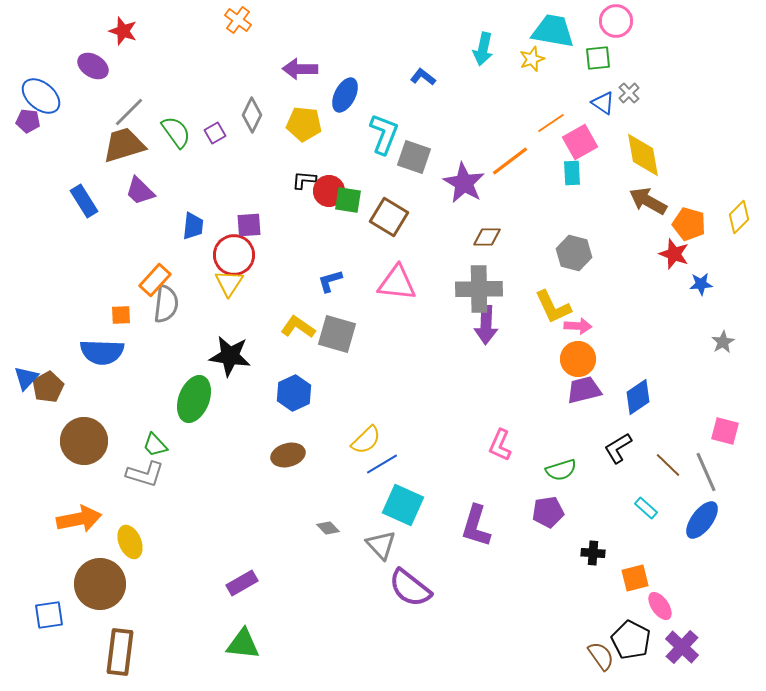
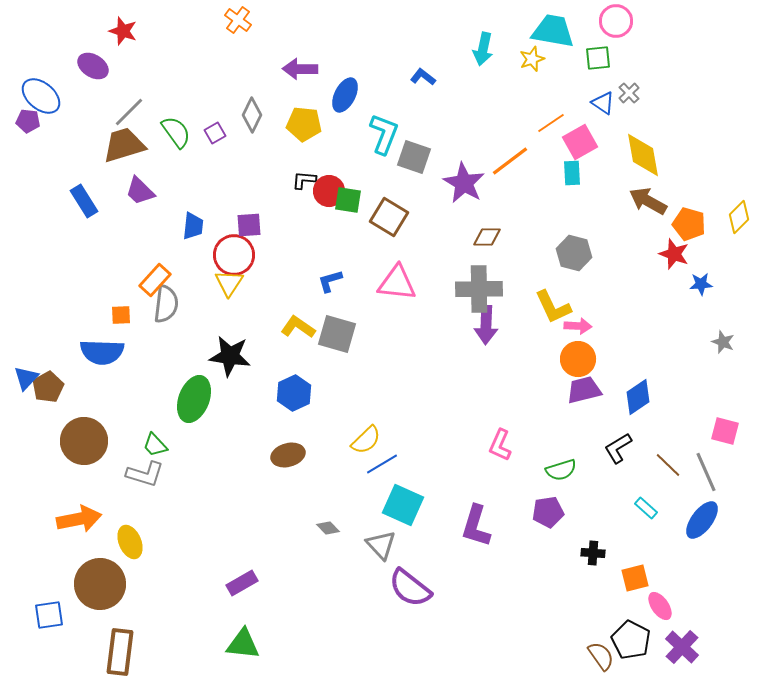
gray star at (723, 342): rotated 20 degrees counterclockwise
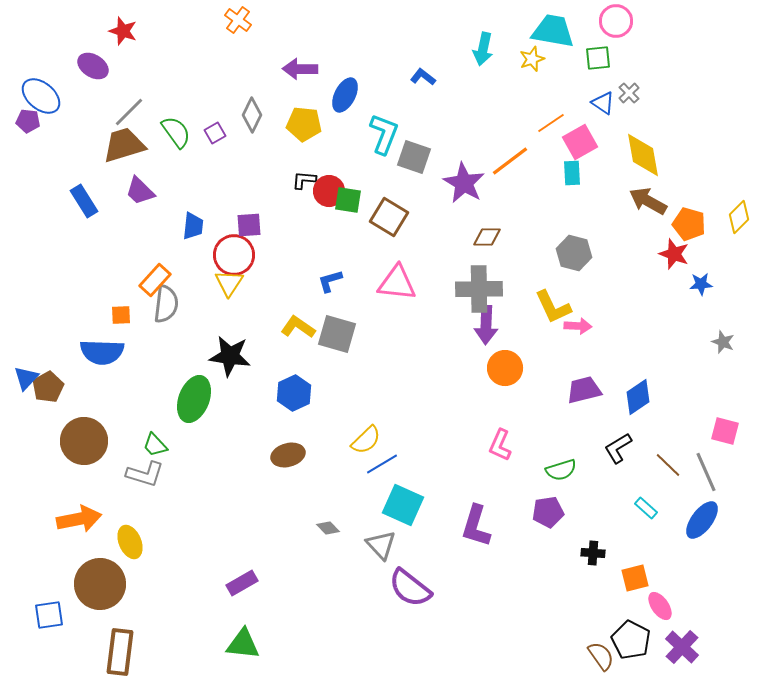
orange circle at (578, 359): moved 73 px left, 9 px down
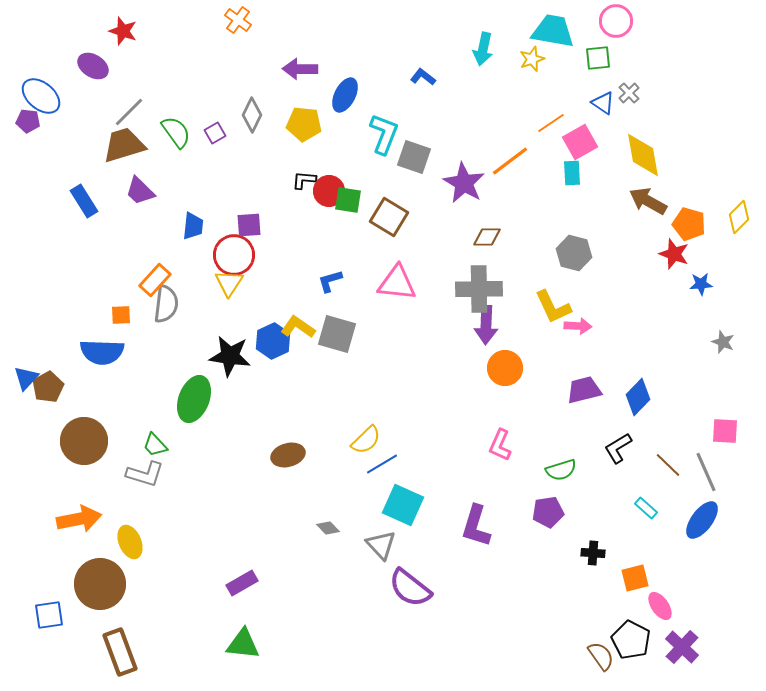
blue hexagon at (294, 393): moved 21 px left, 52 px up
blue diamond at (638, 397): rotated 12 degrees counterclockwise
pink square at (725, 431): rotated 12 degrees counterclockwise
brown rectangle at (120, 652): rotated 27 degrees counterclockwise
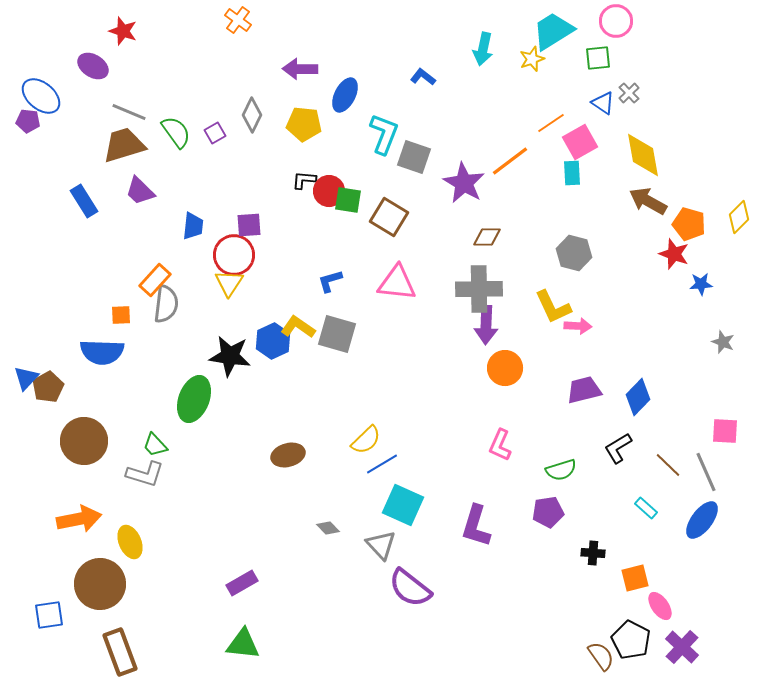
cyan trapezoid at (553, 31): rotated 42 degrees counterclockwise
gray line at (129, 112): rotated 68 degrees clockwise
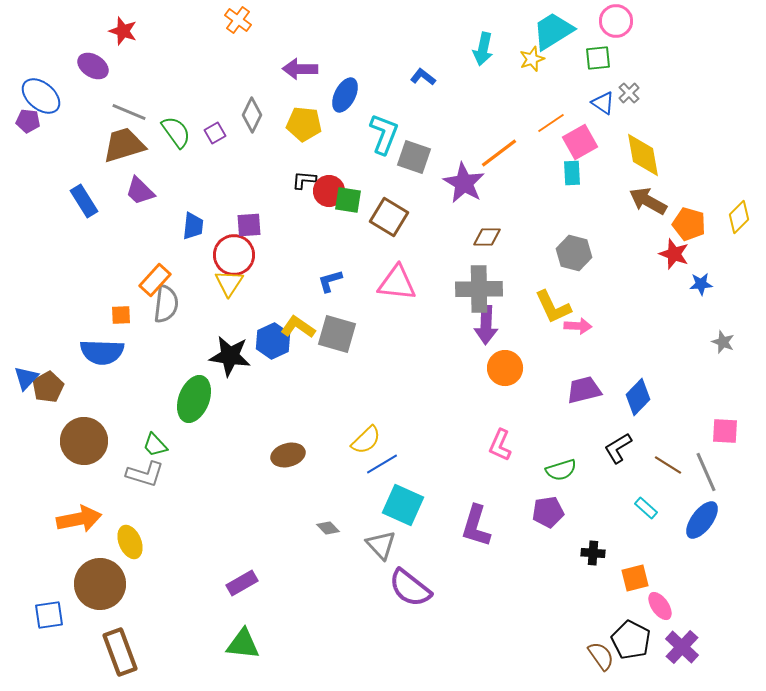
orange line at (510, 161): moved 11 px left, 8 px up
brown line at (668, 465): rotated 12 degrees counterclockwise
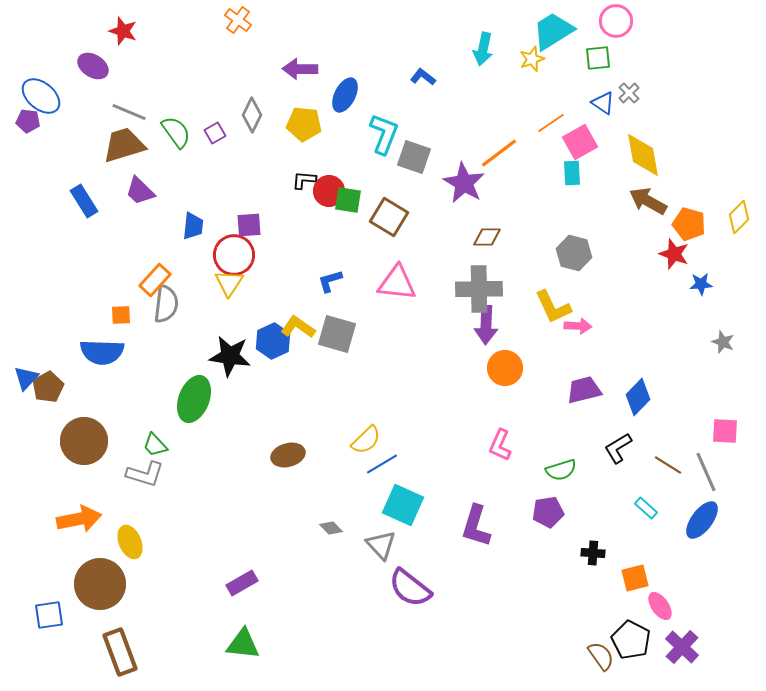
gray diamond at (328, 528): moved 3 px right
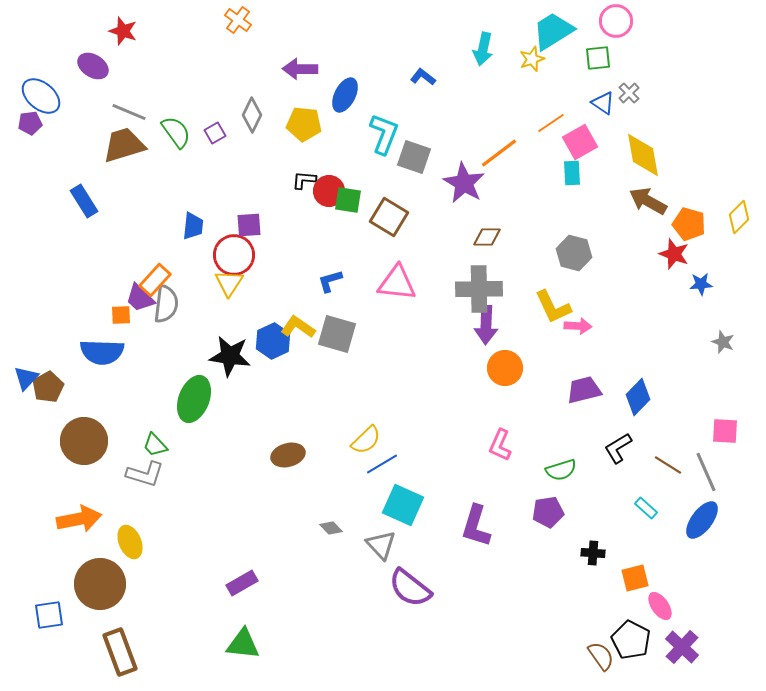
purple pentagon at (28, 121): moved 2 px right, 2 px down; rotated 15 degrees counterclockwise
purple trapezoid at (140, 191): moved 107 px down
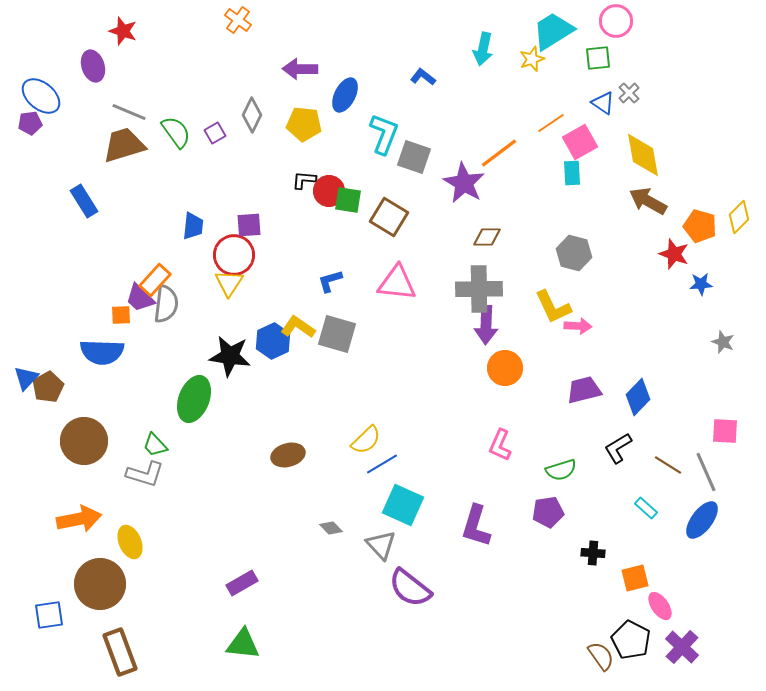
purple ellipse at (93, 66): rotated 40 degrees clockwise
orange pentagon at (689, 224): moved 11 px right, 2 px down
